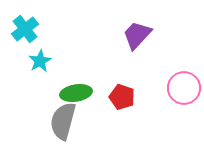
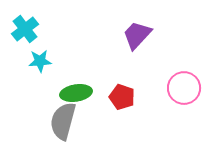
cyan star: rotated 25 degrees clockwise
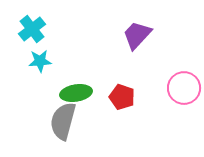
cyan cross: moved 7 px right
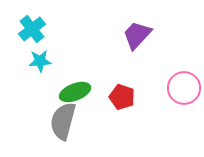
green ellipse: moved 1 px left, 1 px up; rotated 12 degrees counterclockwise
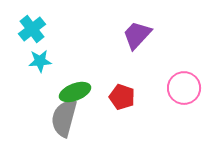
gray semicircle: moved 1 px right, 3 px up
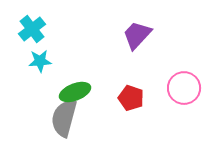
red pentagon: moved 9 px right, 1 px down
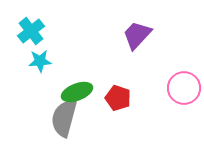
cyan cross: moved 1 px left, 2 px down
green ellipse: moved 2 px right
red pentagon: moved 13 px left
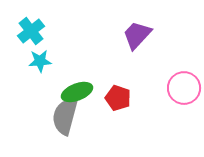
gray semicircle: moved 1 px right, 2 px up
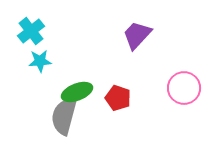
gray semicircle: moved 1 px left
